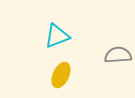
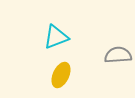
cyan triangle: moved 1 px left, 1 px down
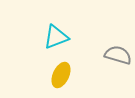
gray semicircle: rotated 20 degrees clockwise
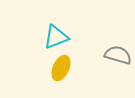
yellow ellipse: moved 7 px up
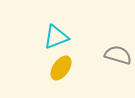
yellow ellipse: rotated 10 degrees clockwise
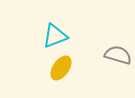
cyan triangle: moved 1 px left, 1 px up
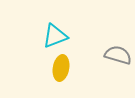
yellow ellipse: rotated 25 degrees counterclockwise
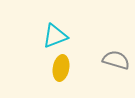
gray semicircle: moved 2 px left, 5 px down
